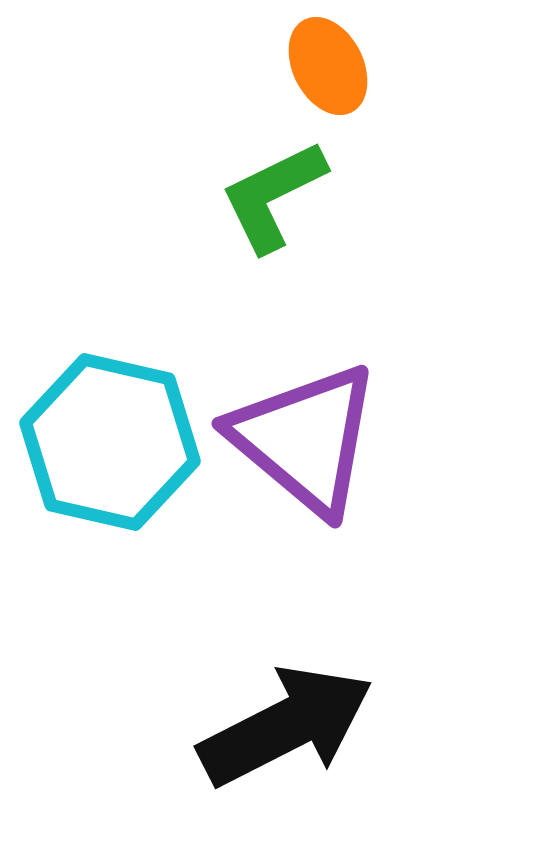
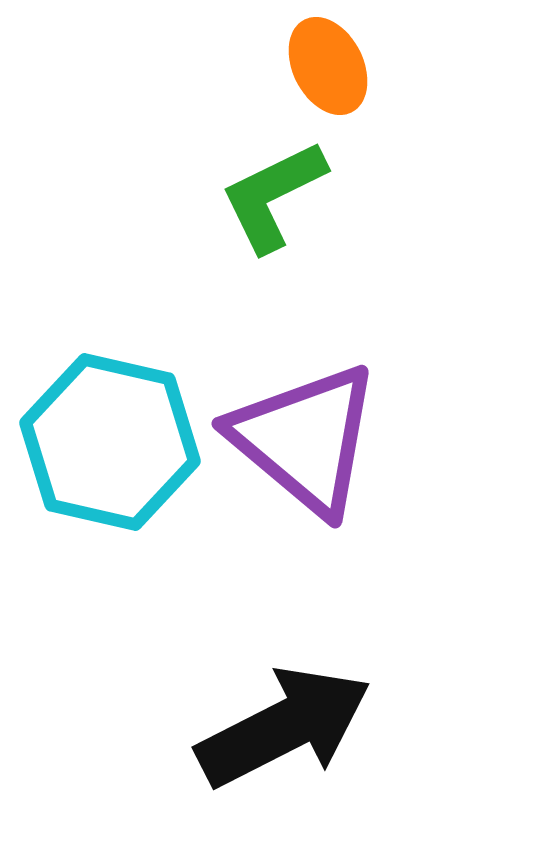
black arrow: moved 2 px left, 1 px down
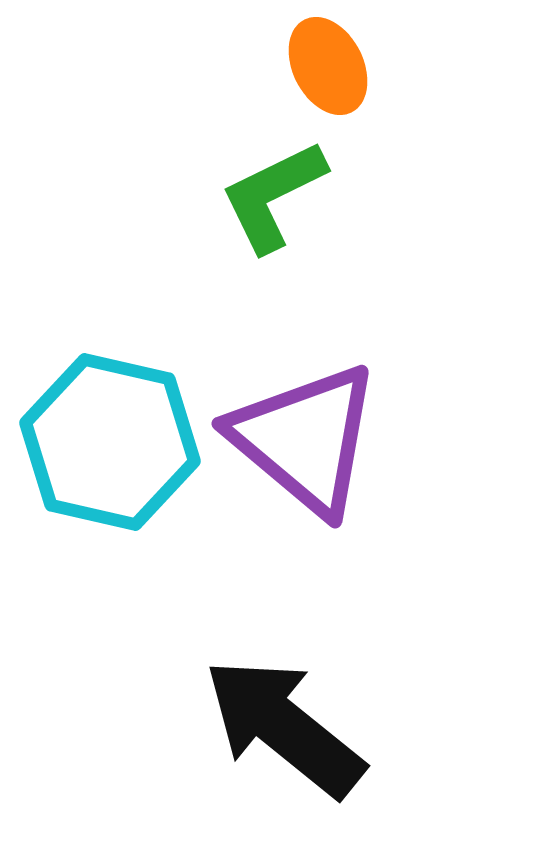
black arrow: rotated 114 degrees counterclockwise
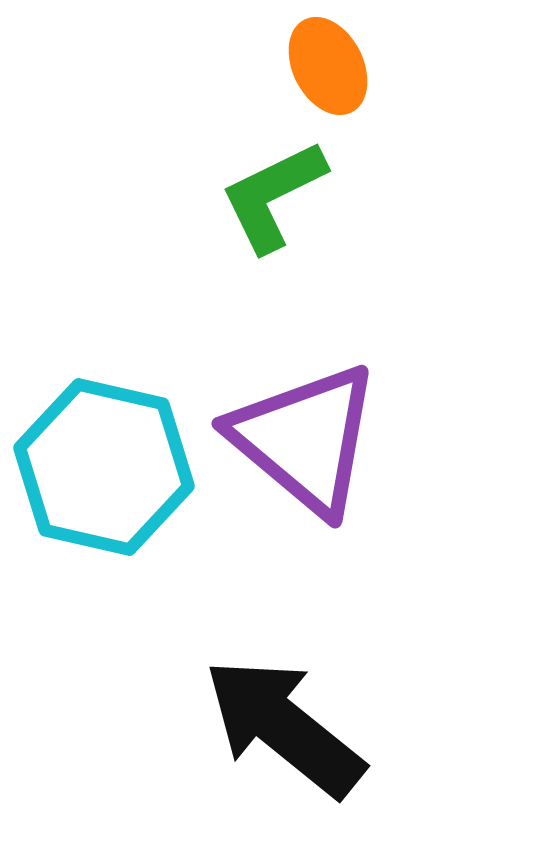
cyan hexagon: moved 6 px left, 25 px down
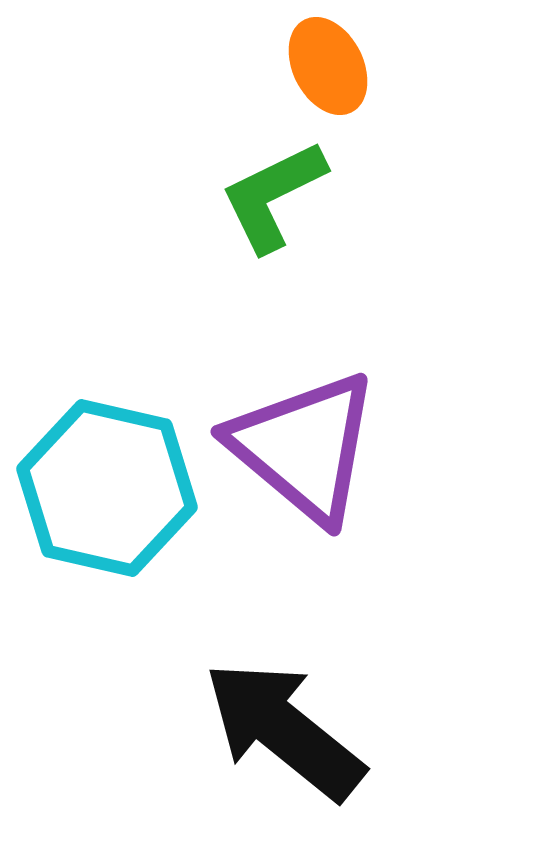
purple triangle: moved 1 px left, 8 px down
cyan hexagon: moved 3 px right, 21 px down
black arrow: moved 3 px down
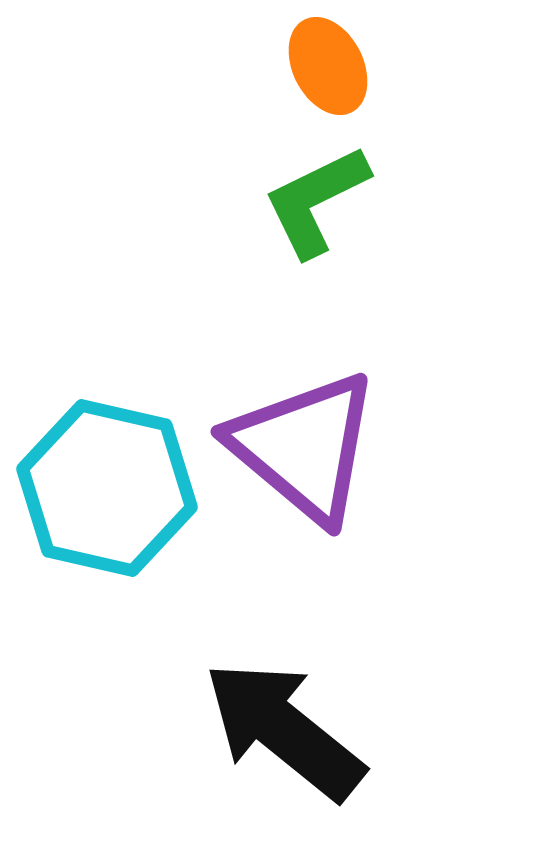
green L-shape: moved 43 px right, 5 px down
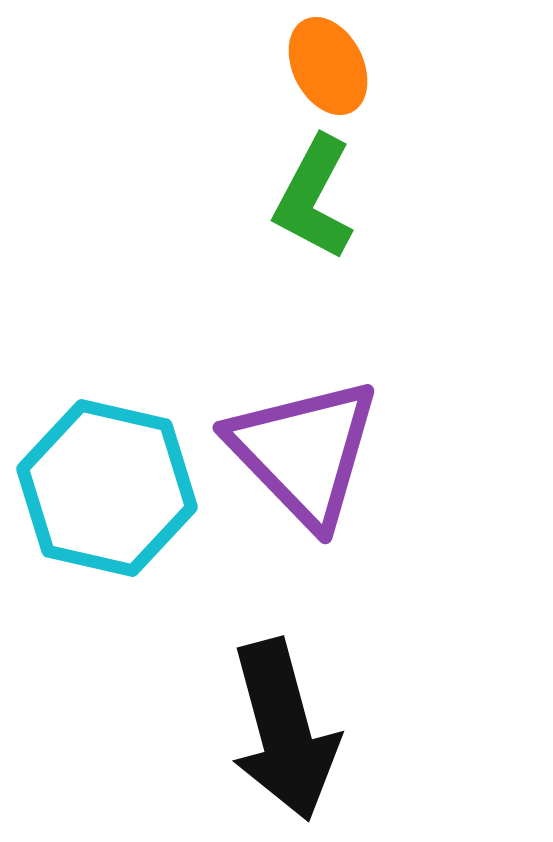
green L-shape: moved 2 px left, 3 px up; rotated 36 degrees counterclockwise
purple triangle: moved 5 px down; rotated 6 degrees clockwise
black arrow: rotated 144 degrees counterclockwise
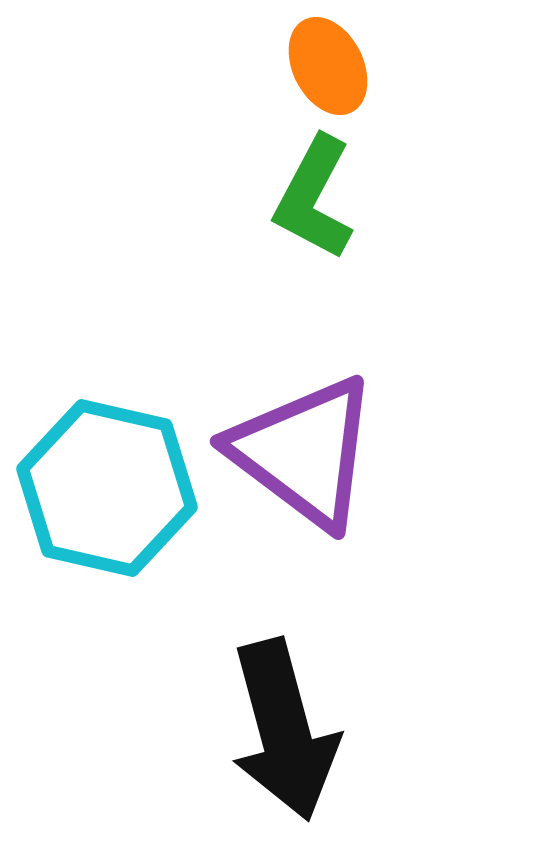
purple triangle: rotated 9 degrees counterclockwise
